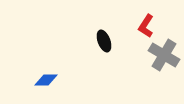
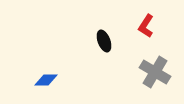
gray cross: moved 9 px left, 17 px down
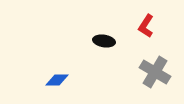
black ellipse: rotated 60 degrees counterclockwise
blue diamond: moved 11 px right
